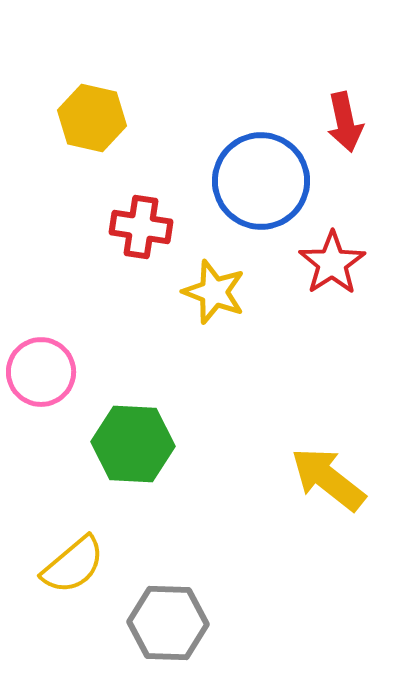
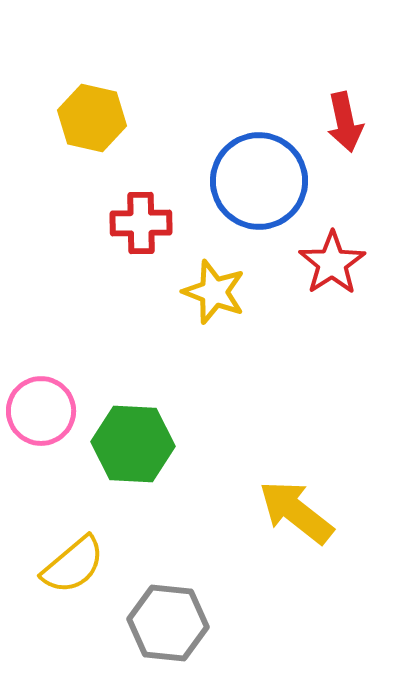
blue circle: moved 2 px left
red cross: moved 4 px up; rotated 10 degrees counterclockwise
pink circle: moved 39 px down
yellow arrow: moved 32 px left, 33 px down
gray hexagon: rotated 4 degrees clockwise
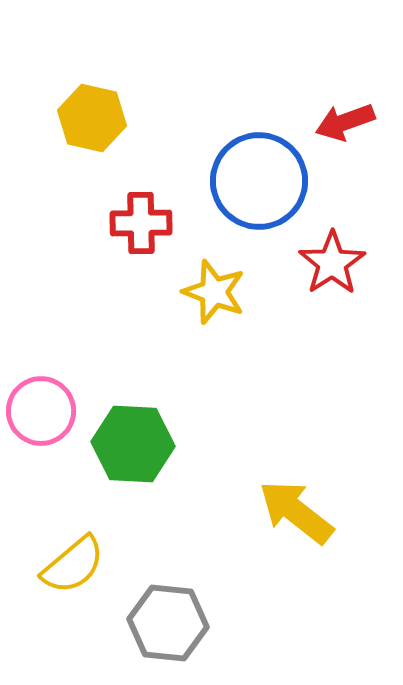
red arrow: rotated 82 degrees clockwise
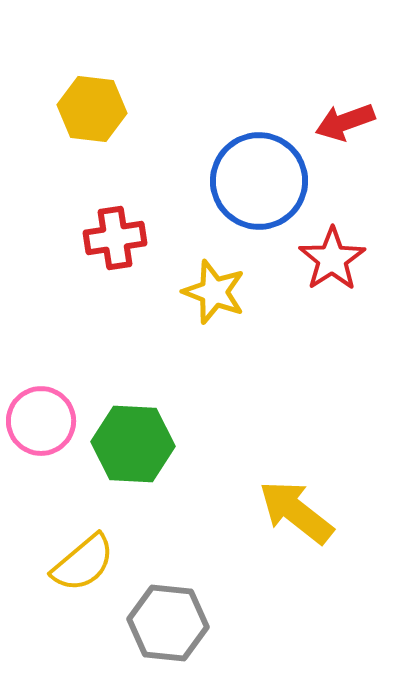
yellow hexagon: moved 9 px up; rotated 6 degrees counterclockwise
red cross: moved 26 px left, 15 px down; rotated 8 degrees counterclockwise
red star: moved 4 px up
pink circle: moved 10 px down
yellow semicircle: moved 10 px right, 2 px up
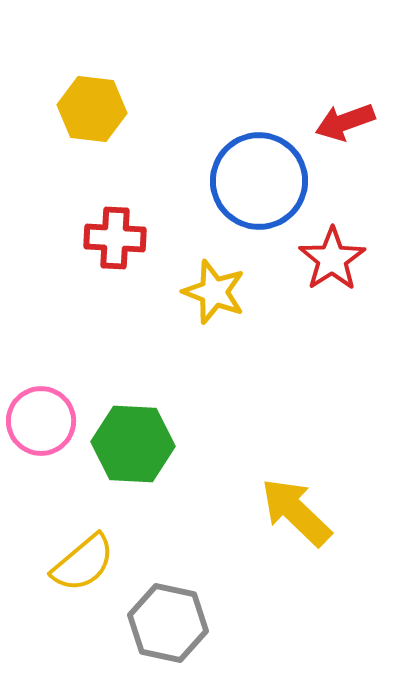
red cross: rotated 12 degrees clockwise
yellow arrow: rotated 6 degrees clockwise
gray hexagon: rotated 6 degrees clockwise
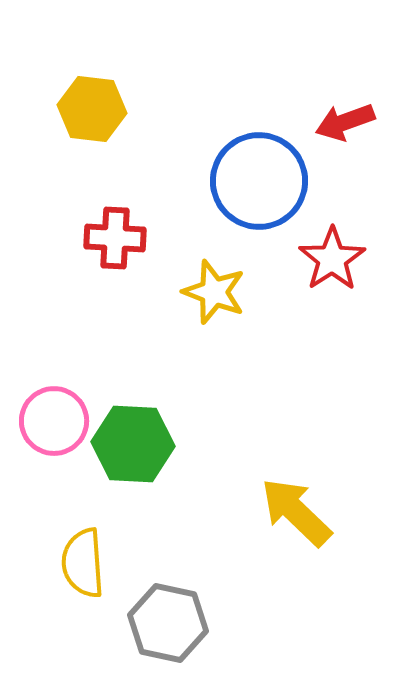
pink circle: moved 13 px right
yellow semicircle: rotated 126 degrees clockwise
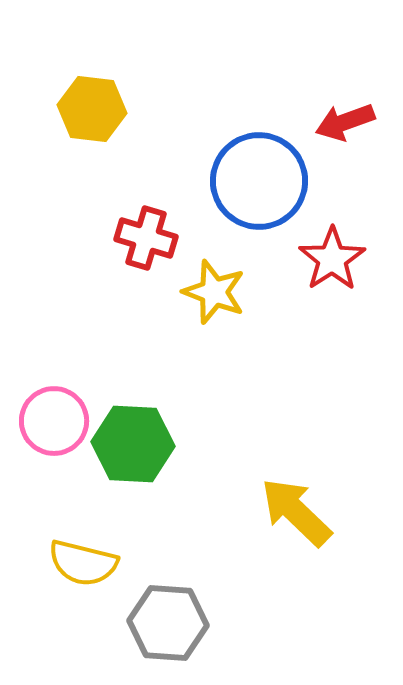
red cross: moved 31 px right; rotated 14 degrees clockwise
yellow semicircle: rotated 72 degrees counterclockwise
gray hexagon: rotated 8 degrees counterclockwise
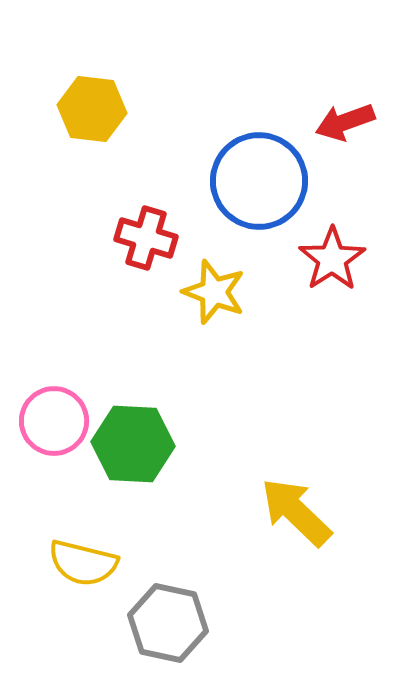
gray hexagon: rotated 8 degrees clockwise
